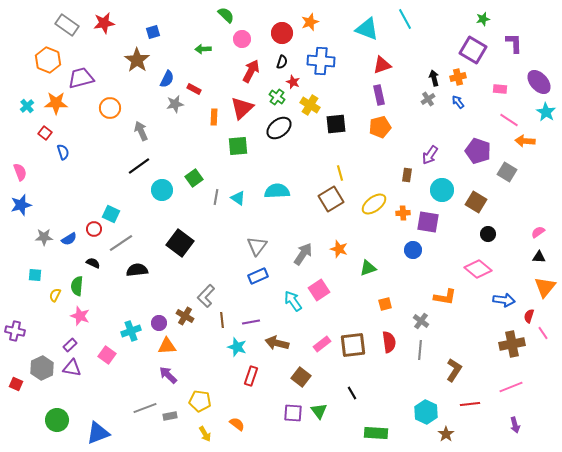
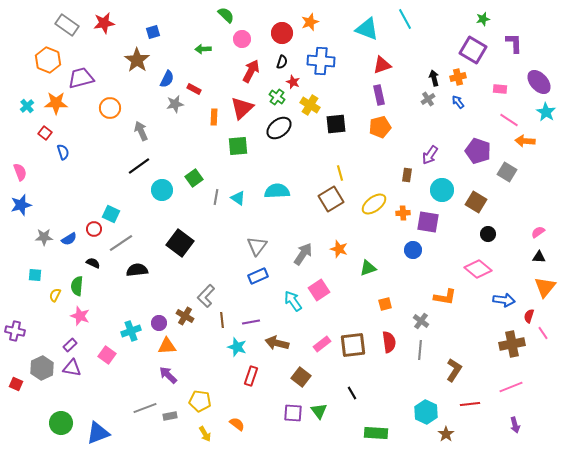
green circle at (57, 420): moved 4 px right, 3 px down
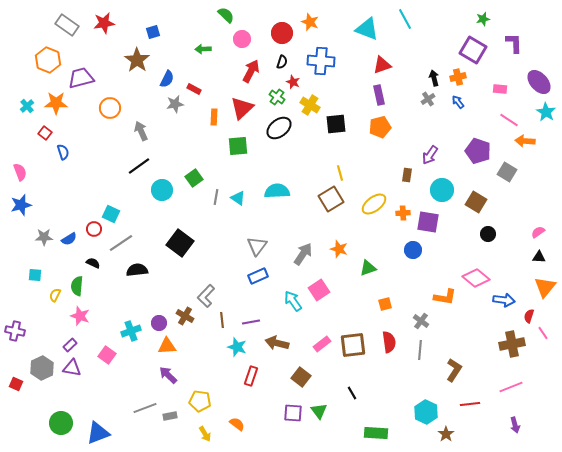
orange star at (310, 22): rotated 30 degrees counterclockwise
pink diamond at (478, 269): moved 2 px left, 9 px down
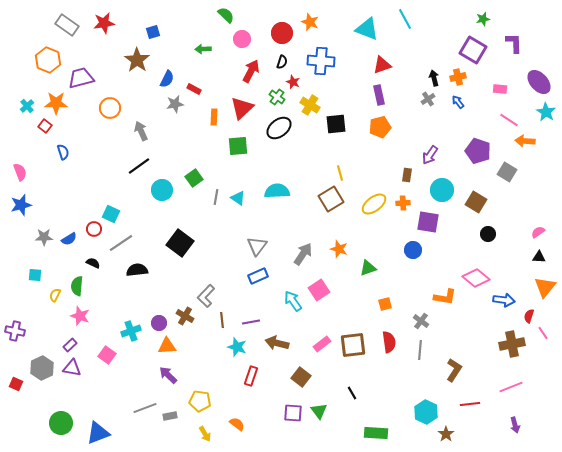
red square at (45, 133): moved 7 px up
orange cross at (403, 213): moved 10 px up
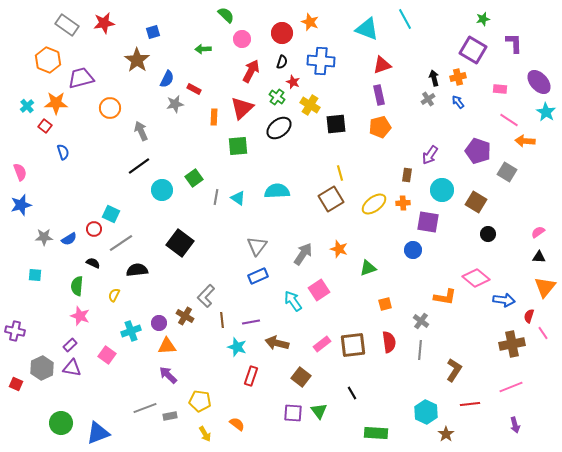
yellow semicircle at (55, 295): moved 59 px right
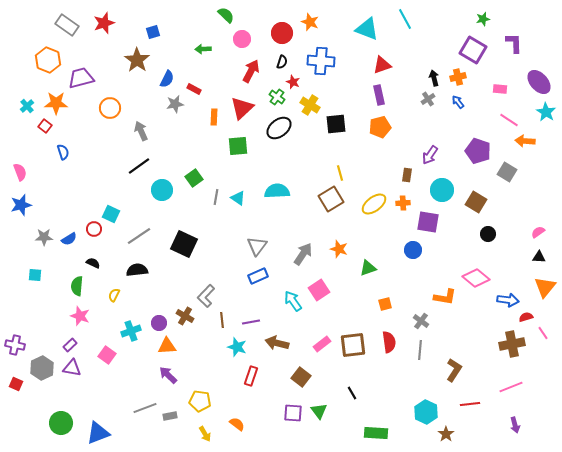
red star at (104, 23): rotated 10 degrees counterclockwise
gray line at (121, 243): moved 18 px right, 7 px up
black square at (180, 243): moved 4 px right, 1 px down; rotated 12 degrees counterclockwise
blue arrow at (504, 300): moved 4 px right
red semicircle at (529, 316): moved 3 px left, 1 px down; rotated 56 degrees clockwise
purple cross at (15, 331): moved 14 px down
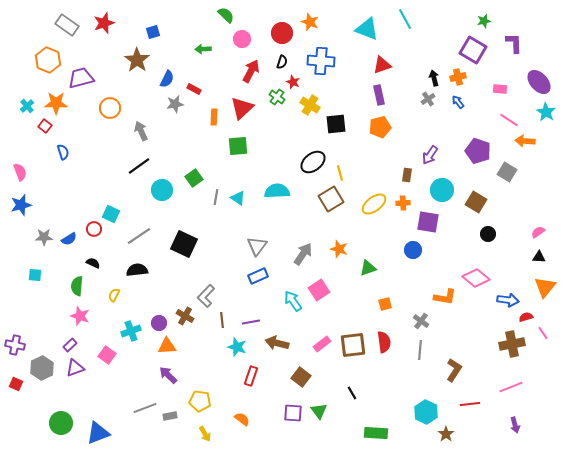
green star at (483, 19): moved 1 px right, 2 px down
black ellipse at (279, 128): moved 34 px right, 34 px down
red semicircle at (389, 342): moved 5 px left
purple triangle at (72, 368): moved 3 px right; rotated 30 degrees counterclockwise
orange semicircle at (237, 424): moved 5 px right, 5 px up
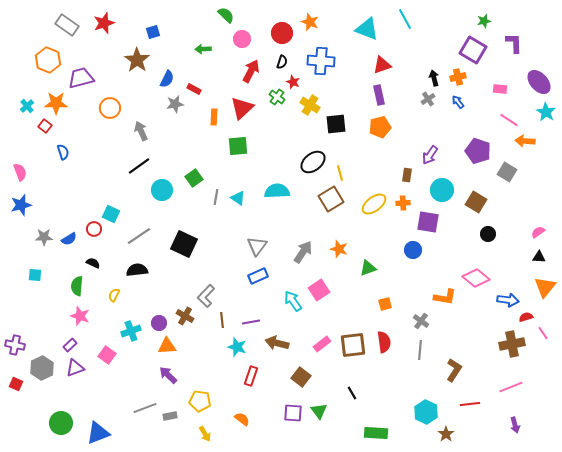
gray arrow at (303, 254): moved 2 px up
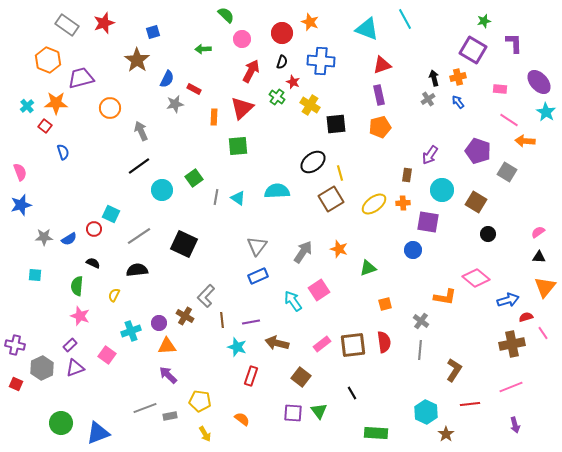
blue arrow at (508, 300): rotated 25 degrees counterclockwise
